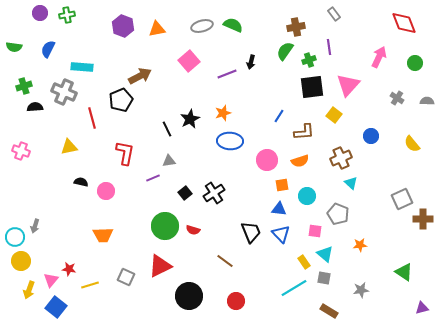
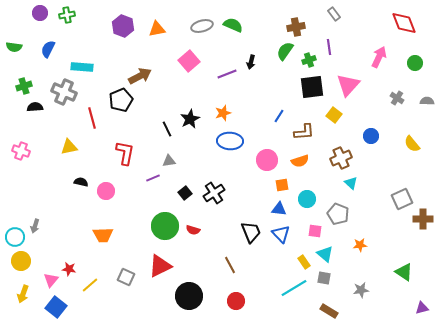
cyan circle at (307, 196): moved 3 px down
brown line at (225, 261): moved 5 px right, 4 px down; rotated 24 degrees clockwise
yellow line at (90, 285): rotated 24 degrees counterclockwise
yellow arrow at (29, 290): moved 6 px left, 4 px down
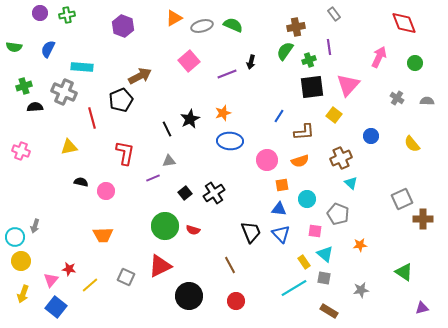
orange triangle at (157, 29): moved 17 px right, 11 px up; rotated 18 degrees counterclockwise
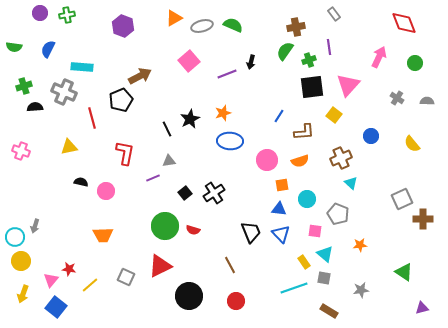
cyan line at (294, 288): rotated 12 degrees clockwise
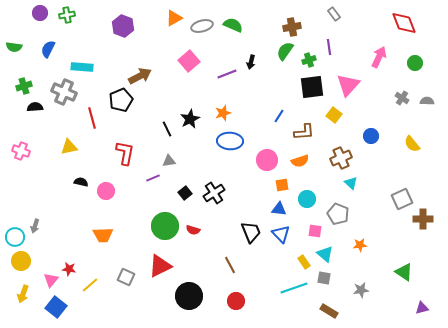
brown cross at (296, 27): moved 4 px left
gray cross at (397, 98): moved 5 px right
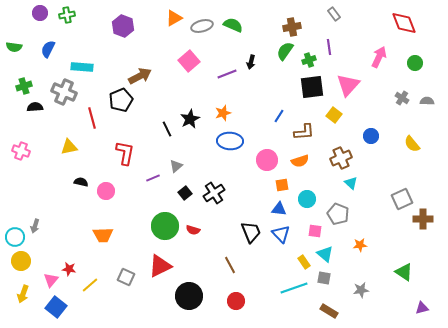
gray triangle at (169, 161): moved 7 px right, 5 px down; rotated 32 degrees counterclockwise
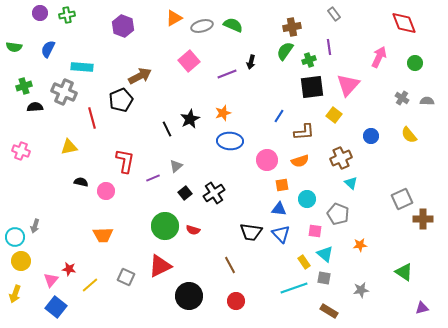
yellow semicircle at (412, 144): moved 3 px left, 9 px up
red L-shape at (125, 153): moved 8 px down
black trapezoid at (251, 232): rotated 120 degrees clockwise
yellow arrow at (23, 294): moved 8 px left
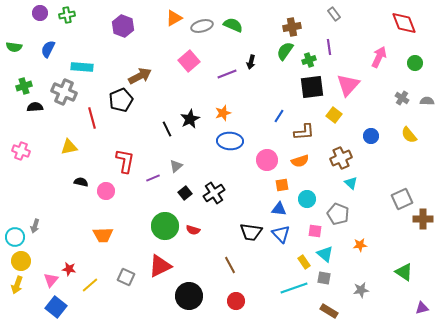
yellow arrow at (15, 294): moved 2 px right, 9 px up
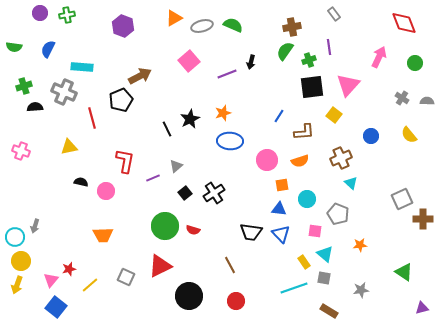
red star at (69, 269): rotated 24 degrees counterclockwise
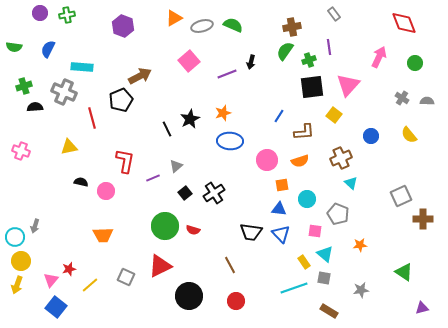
gray square at (402, 199): moved 1 px left, 3 px up
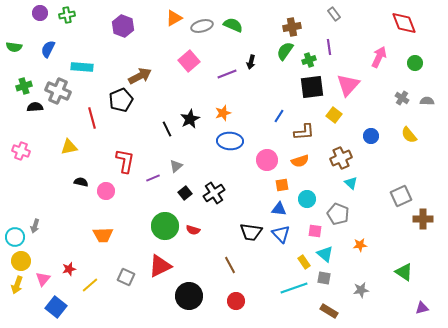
gray cross at (64, 92): moved 6 px left, 1 px up
pink triangle at (51, 280): moved 8 px left, 1 px up
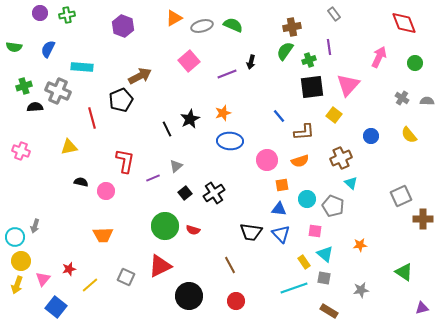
blue line at (279, 116): rotated 72 degrees counterclockwise
gray pentagon at (338, 214): moved 5 px left, 8 px up
